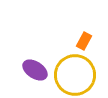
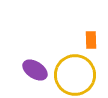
orange rectangle: moved 7 px right, 1 px up; rotated 30 degrees counterclockwise
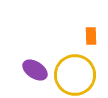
orange rectangle: moved 4 px up
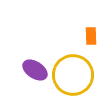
yellow circle: moved 2 px left
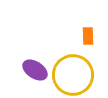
orange rectangle: moved 3 px left
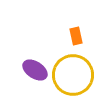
orange rectangle: moved 12 px left; rotated 12 degrees counterclockwise
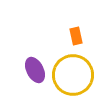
purple ellipse: rotated 30 degrees clockwise
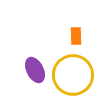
orange rectangle: rotated 12 degrees clockwise
